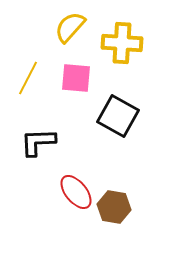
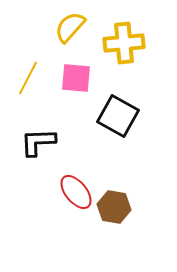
yellow cross: moved 2 px right; rotated 9 degrees counterclockwise
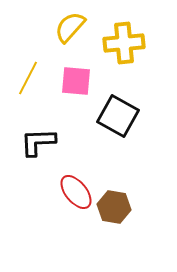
pink square: moved 3 px down
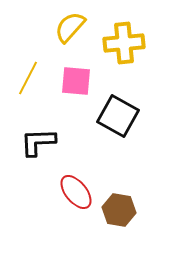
brown hexagon: moved 5 px right, 3 px down
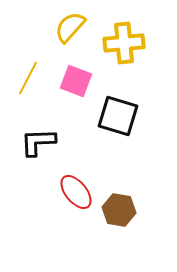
pink square: rotated 16 degrees clockwise
black square: rotated 12 degrees counterclockwise
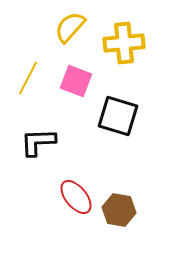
red ellipse: moved 5 px down
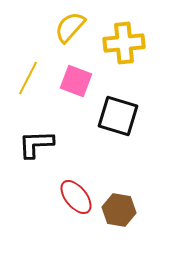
black L-shape: moved 2 px left, 2 px down
